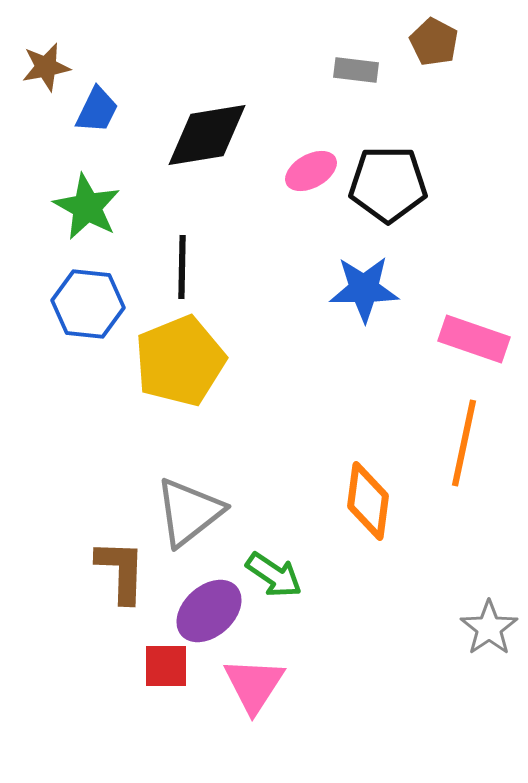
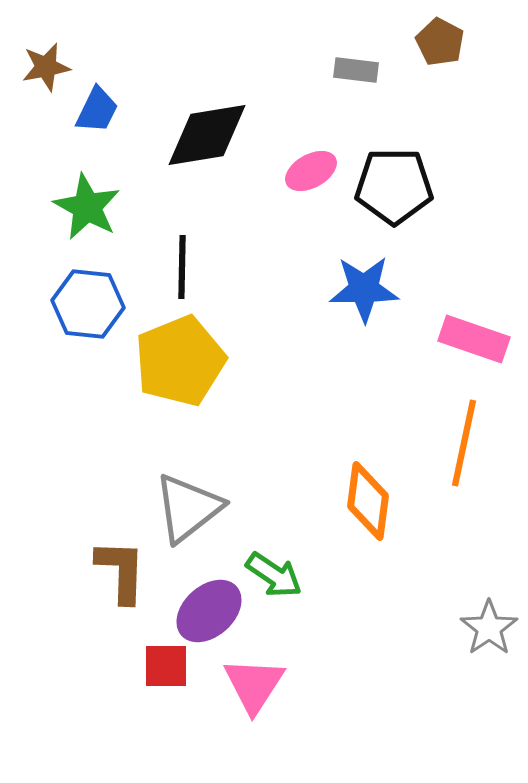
brown pentagon: moved 6 px right
black pentagon: moved 6 px right, 2 px down
gray triangle: moved 1 px left, 4 px up
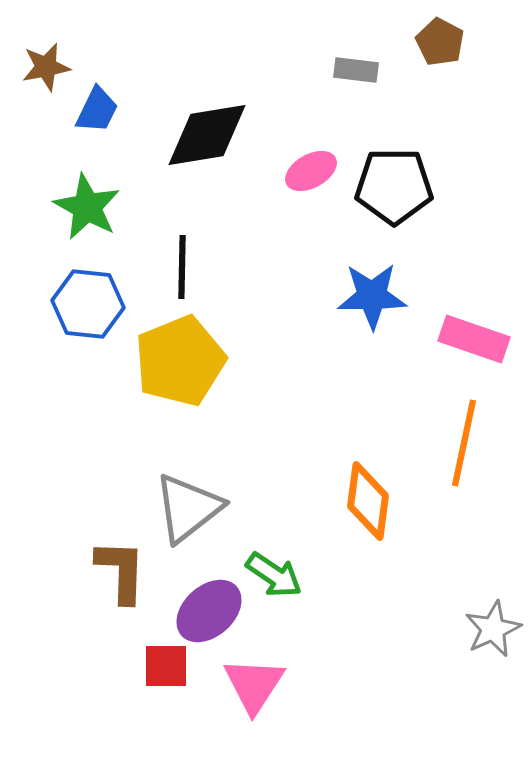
blue star: moved 8 px right, 7 px down
gray star: moved 4 px right, 1 px down; rotated 10 degrees clockwise
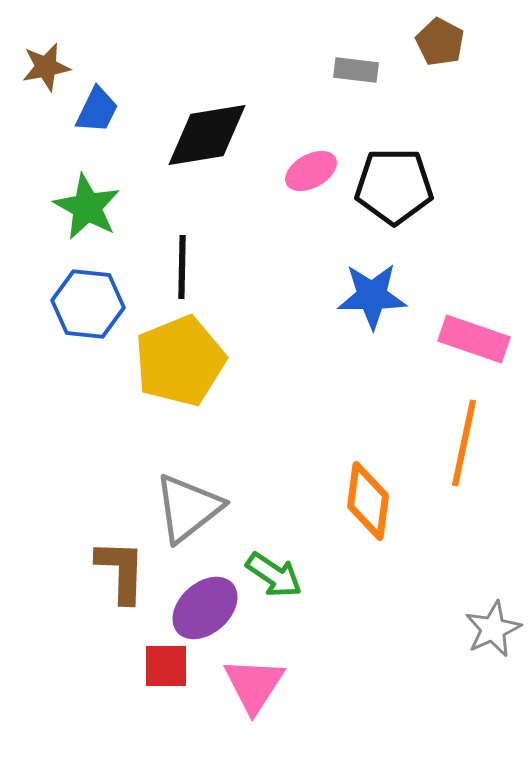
purple ellipse: moved 4 px left, 3 px up
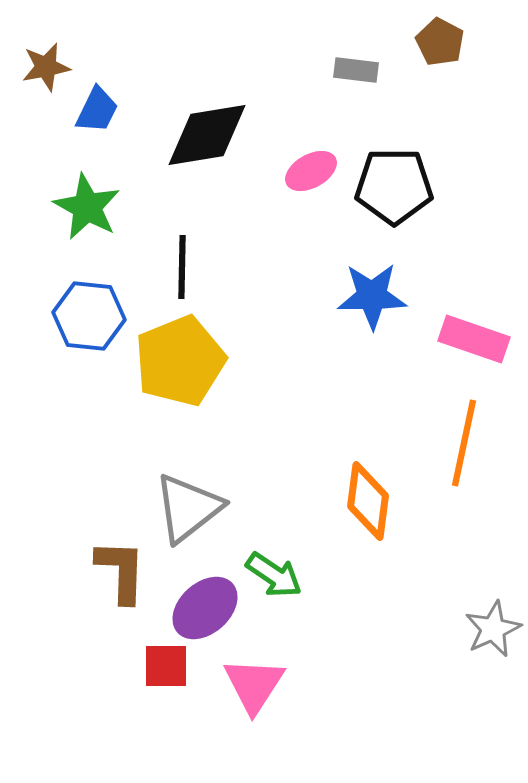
blue hexagon: moved 1 px right, 12 px down
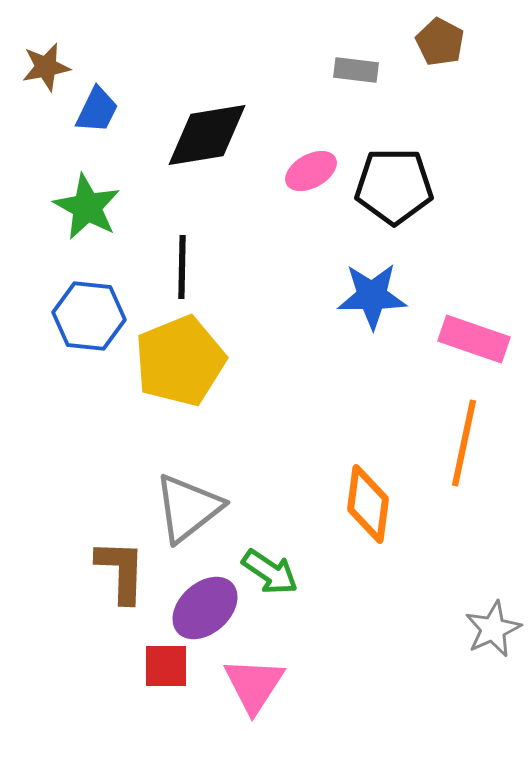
orange diamond: moved 3 px down
green arrow: moved 4 px left, 3 px up
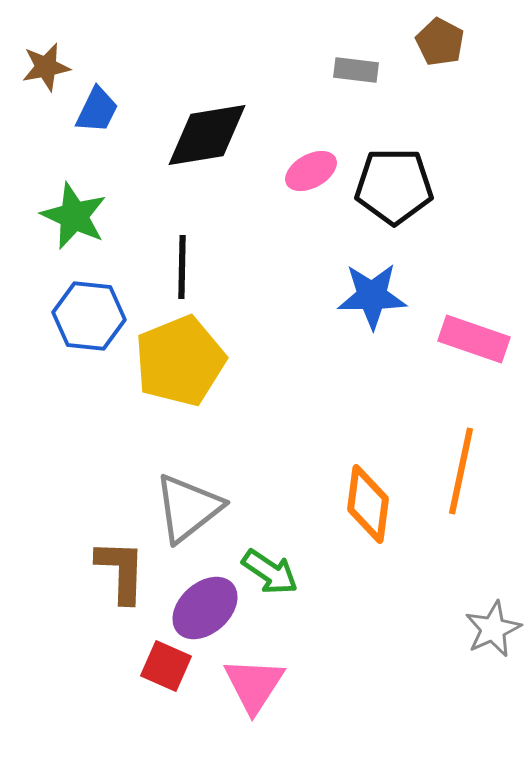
green star: moved 13 px left, 9 px down; rotated 4 degrees counterclockwise
orange line: moved 3 px left, 28 px down
red square: rotated 24 degrees clockwise
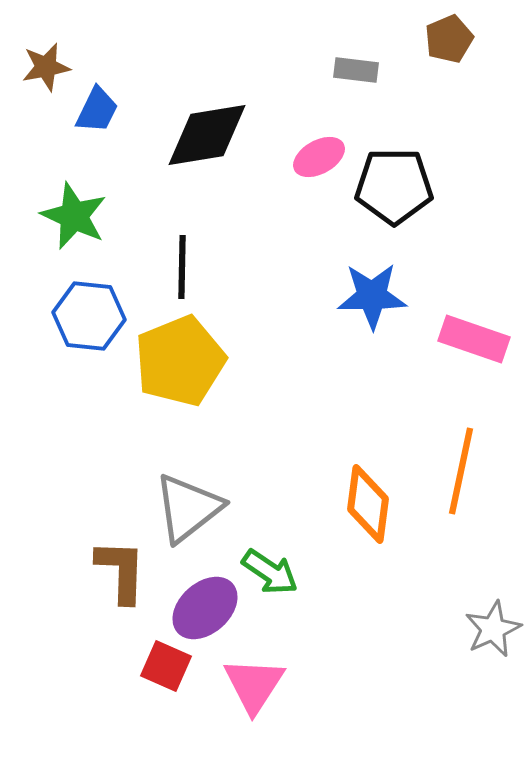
brown pentagon: moved 9 px right, 3 px up; rotated 21 degrees clockwise
pink ellipse: moved 8 px right, 14 px up
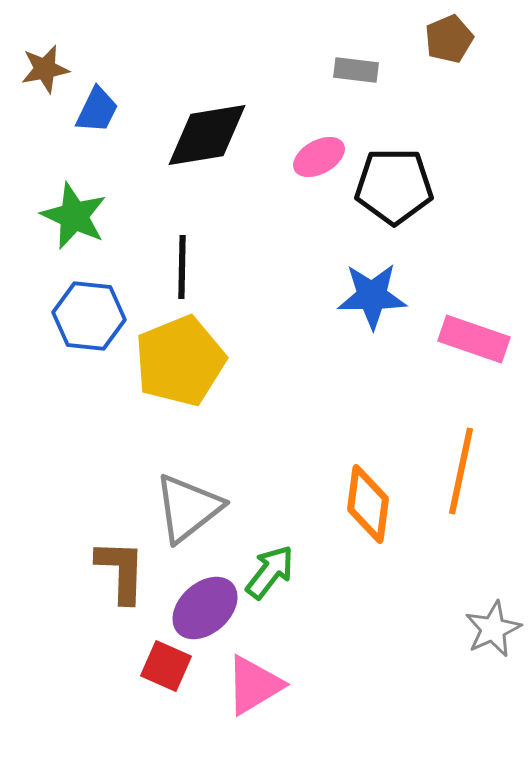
brown star: moved 1 px left, 2 px down
green arrow: rotated 86 degrees counterclockwise
pink triangle: rotated 26 degrees clockwise
